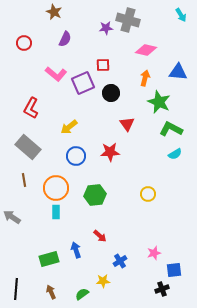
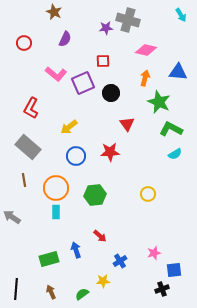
red square: moved 4 px up
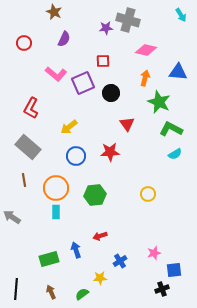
purple semicircle: moved 1 px left
red arrow: rotated 120 degrees clockwise
yellow star: moved 3 px left, 3 px up
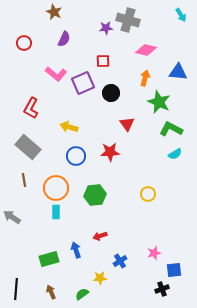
yellow arrow: rotated 54 degrees clockwise
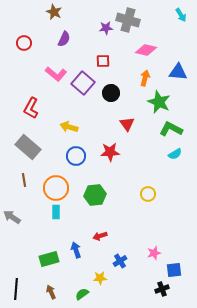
purple square: rotated 25 degrees counterclockwise
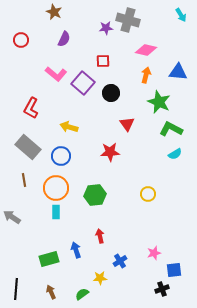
red circle: moved 3 px left, 3 px up
orange arrow: moved 1 px right, 3 px up
blue circle: moved 15 px left
red arrow: rotated 96 degrees clockwise
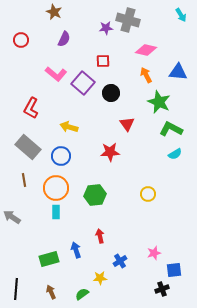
orange arrow: rotated 42 degrees counterclockwise
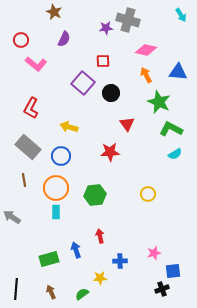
pink L-shape: moved 20 px left, 10 px up
blue cross: rotated 32 degrees clockwise
blue square: moved 1 px left, 1 px down
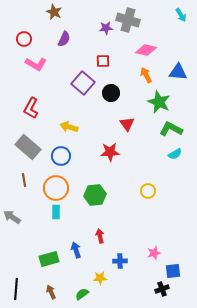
red circle: moved 3 px right, 1 px up
pink L-shape: rotated 10 degrees counterclockwise
yellow circle: moved 3 px up
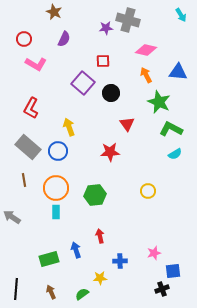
yellow arrow: rotated 54 degrees clockwise
blue circle: moved 3 px left, 5 px up
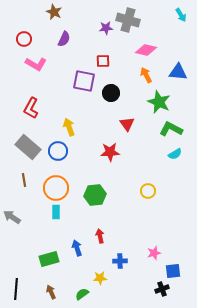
purple square: moved 1 px right, 2 px up; rotated 30 degrees counterclockwise
blue arrow: moved 1 px right, 2 px up
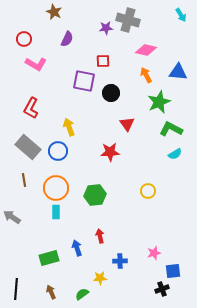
purple semicircle: moved 3 px right
green star: rotated 25 degrees clockwise
green rectangle: moved 1 px up
